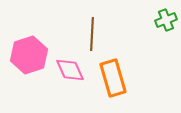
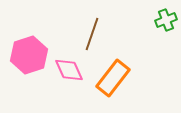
brown line: rotated 16 degrees clockwise
pink diamond: moved 1 px left
orange rectangle: rotated 54 degrees clockwise
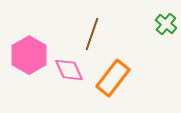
green cross: moved 4 px down; rotated 30 degrees counterclockwise
pink hexagon: rotated 12 degrees counterclockwise
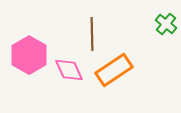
brown line: rotated 20 degrees counterclockwise
orange rectangle: moved 1 px right, 8 px up; rotated 18 degrees clockwise
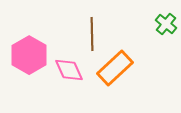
orange rectangle: moved 1 px right, 2 px up; rotated 9 degrees counterclockwise
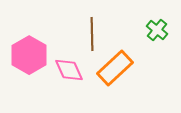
green cross: moved 9 px left, 6 px down
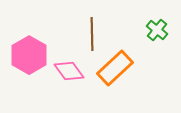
pink diamond: moved 1 px down; rotated 12 degrees counterclockwise
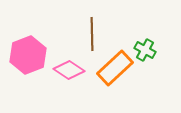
green cross: moved 12 px left, 20 px down; rotated 10 degrees counterclockwise
pink hexagon: moved 1 px left; rotated 9 degrees clockwise
pink diamond: moved 1 px up; rotated 20 degrees counterclockwise
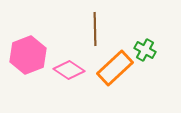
brown line: moved 3 px right, 5 px up
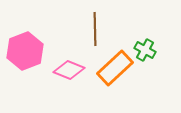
pink hexagon: moved 3 px left, 4 px up
pink diamond: rotated 12 degrees counterclockwise
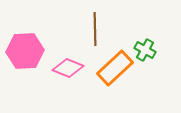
pink hexagon: rotated 18 degrees clockwise
pink diamond: moved 1 px left, 2 px up
